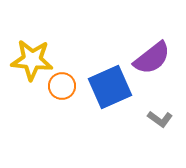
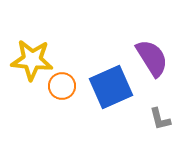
purple semicircle: rotated 84 degrees counterclockwise
blue square: moved 1 px right
gray L-shape: rotated 40 degrees clockwise
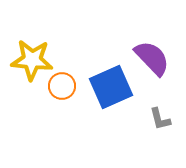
purple semicircle: rotated 12 degrees counterclockwise
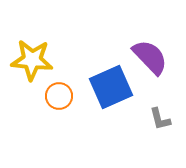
purple semicircle: moved 2 px left, 1 px up
orange circle: moved 3 px left, 10 px down
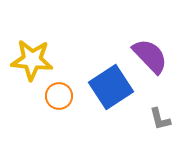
purple semicircle: moved 1 px up
blue square: rotated 9 degrees counterclockwise
